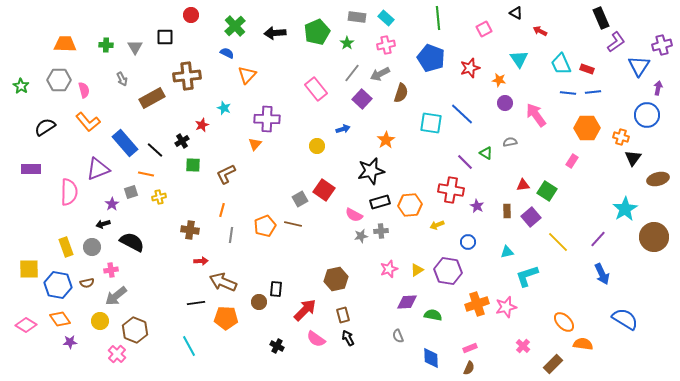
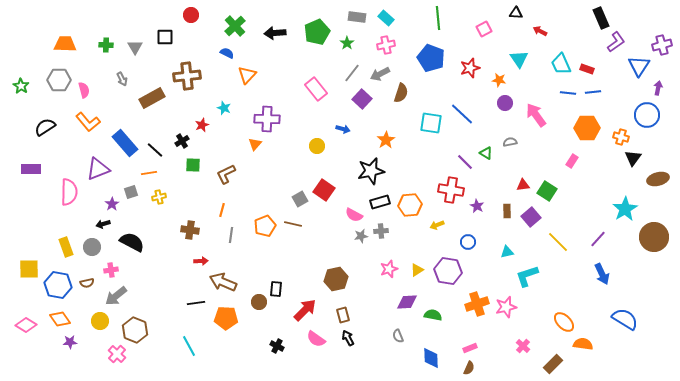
black triangle at (516, 13): rotated 24 degrees counterclockwise
blue arrow at (343, 129): rotated 32 degrees clockwise
orange line at (146, 174): moved 3 px right, 1 px up; rotated 21 degrees counterclockwise
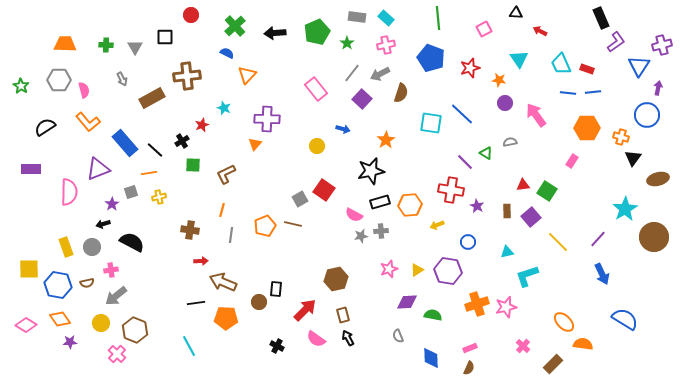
yellow circle at (100, 321): moved 1 px right, 2 px down
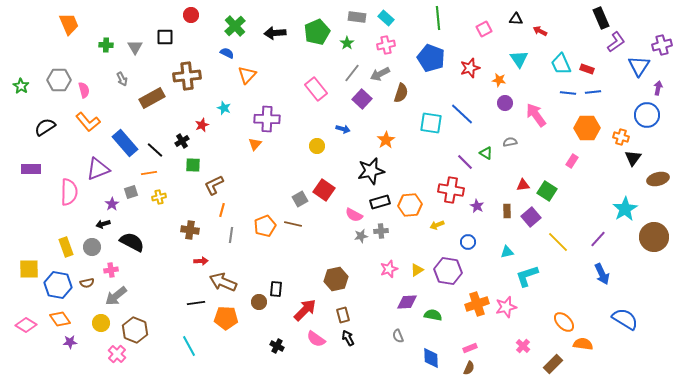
black triangle at (516, 13): moved 6 px down
orange trapezoid at (65, 44): moved 4 px right, 20 px up; rotated 65 degrees clockwise
brown L-shape at (226, 174): moved 12 px left, 11 px down
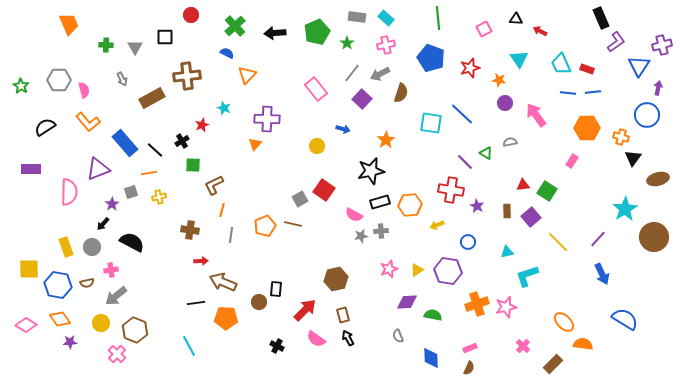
black arrow at (103, 224): rotated 32 degrees counterclockwise
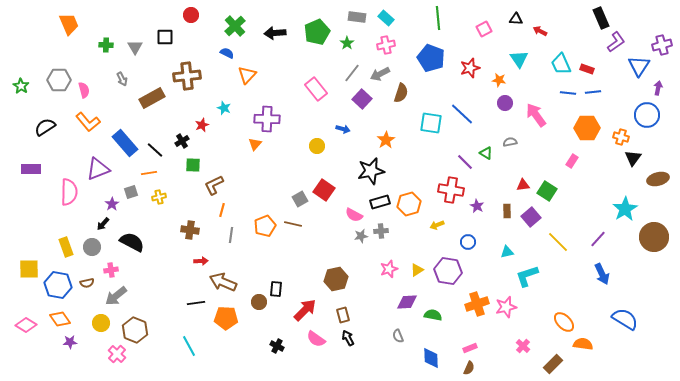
orange hexagon at (410, 205): moved 1 px left, 1 px up; rotated 10 degrees counterclockwise
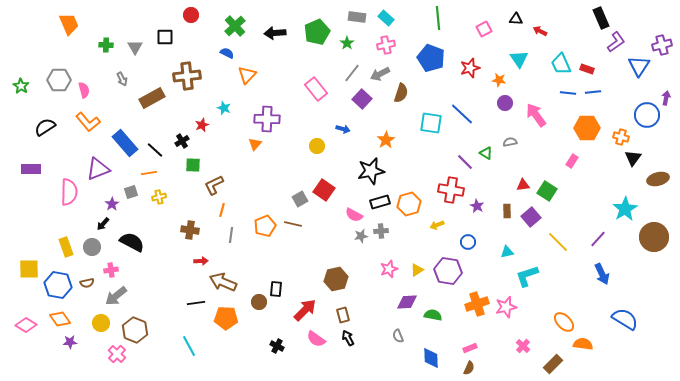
purple arrow at (658, 88): moved 8 px right, 10 px down
